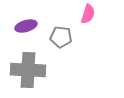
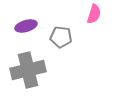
pink semicircle: moved 6 px right
gray cross: rotated 16 degrees counterclockwise
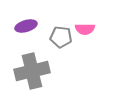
pink semicircle: moved 9 px left, 15 px down; rotated 72 degrees clockwise
gray cross: moved 4 px right, 1 px down
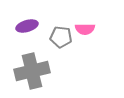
purple ellipse: moved 1 px right
